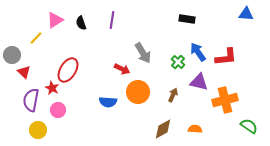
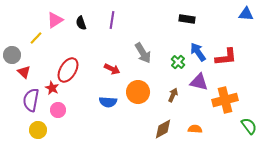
red arrow: moved 10 px left
green semicircle: rotated 18 degrees clockwise
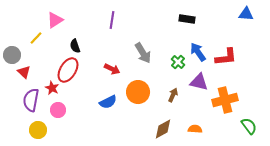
black semicircle: moved 6 px left, 23 px down
blue semicircle: rotated 30 degrees counterclockwise
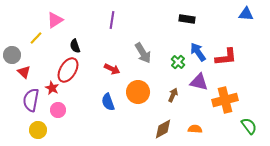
blue semicircle: rotated 96 degrees clockwise
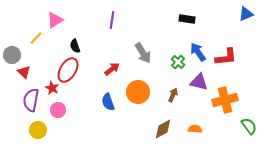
blue triangle: rotated 28 degrees counterclockwise
red arrow: rotated 63 degrees counterclockwise
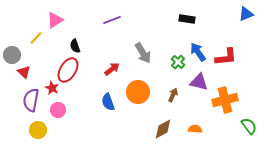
purple line: rotated 60 degrees clockwise
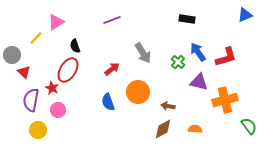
blue triangle: moved 1 px left, 1 px down
pink triangle: moved 1 px right, 2 px down
red L-shape: rotated 10 degrees counterclockwise
brown arrow: moved 5 px left, 11 px down; rotated 104 degrees counterclockwise
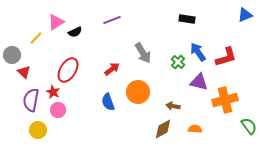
black semicircle: moved 14 px up; rotated 96 degrees counterclockwise
red star: moved 1 px right, 4 px down
brown arrow: moved 5 px right
